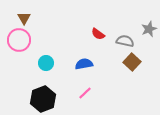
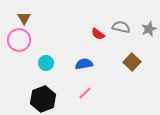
gray semicircle: moved 4 px left, 14 px up
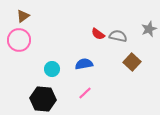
brown triangle: moved 1 px left, 2 px up; rotated 24 degrees clockwise
gray semicircle: moved 3 px left, 9 px down
cyan circle: moved 6 px right, 6 px down
black hexagon: rotated 25 degrees clockwise
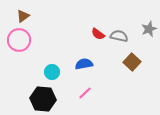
gray semicircle: moved 1 px right
cyan circle: moved 3 px down
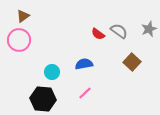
gray semicircle: moved 5 px up; rotated 24 degrees clockwise
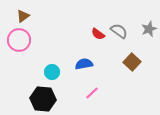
pink line: moved 7 px right
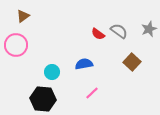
pink circle: moved 3 px left, 5 px down
